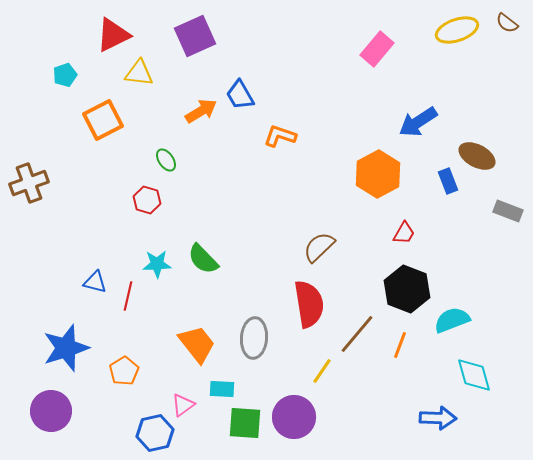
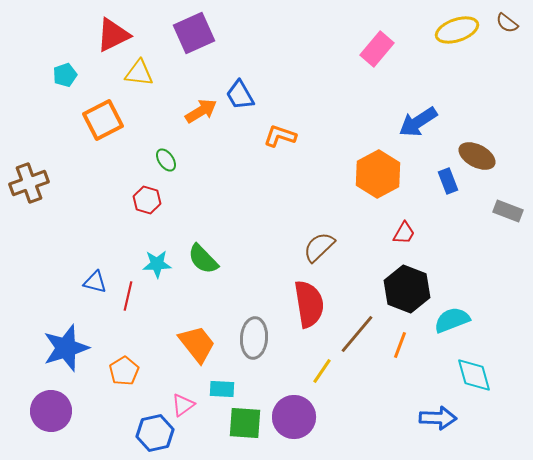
purple square at (195, 36): moved 1 px left, 3 px up
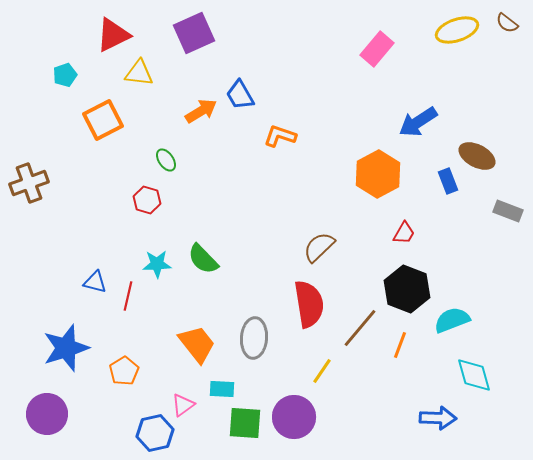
brown line at (357, 334): moved 3 px right, 6 px up
purple circle at (51, 411): moved 4 px left, 3 px down
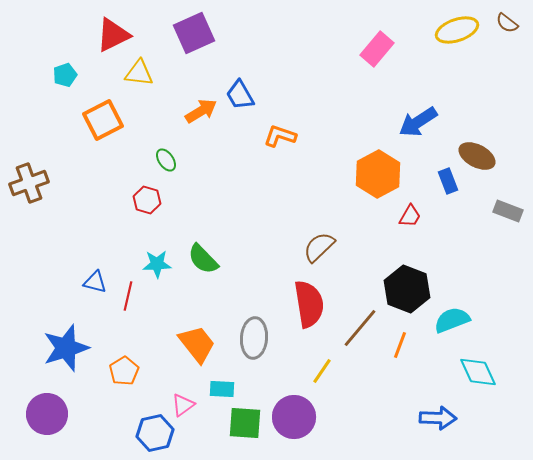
red trapezoid at (404, 233): moved 6 px right, 17 px up
cyan diamond at (474, 375): moved 4 px right, 3 px up; rotated 9 degrees counterclockwise
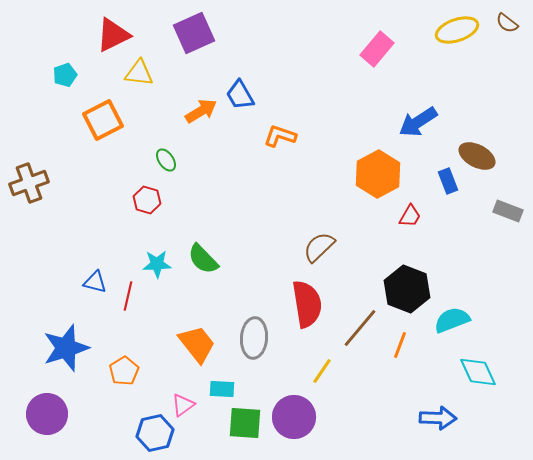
red semicircle at (309, 304): moved 2 px left
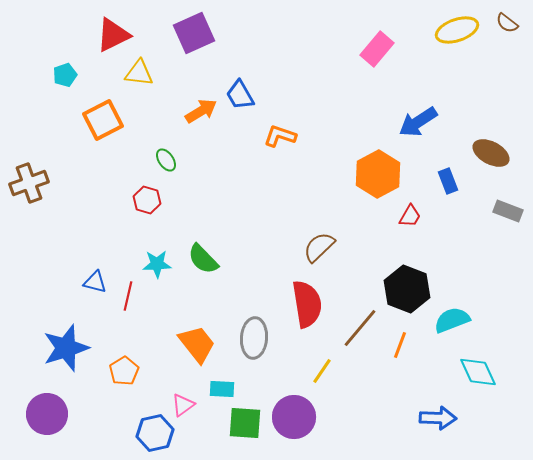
brown ellipse at (477, 156): moved 14 px right, 3 px up
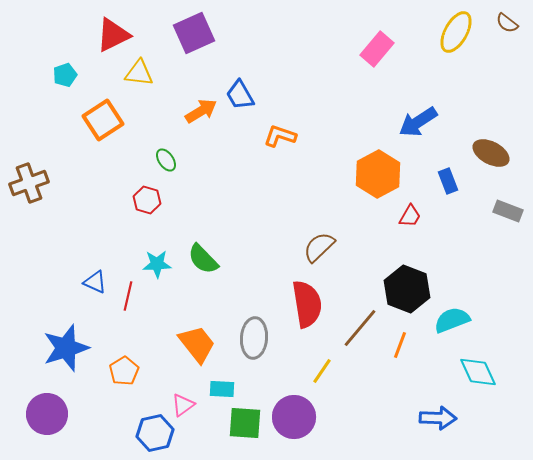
yellow ellipse at (457, 30): moved 1 px left, 2 px down; rotated 42 degrees counterclockwise
orange square at (103, 120): rotated 6 degrees counterclockwise
blue triangle at (95, 282): rotated 10 degrees clockwise
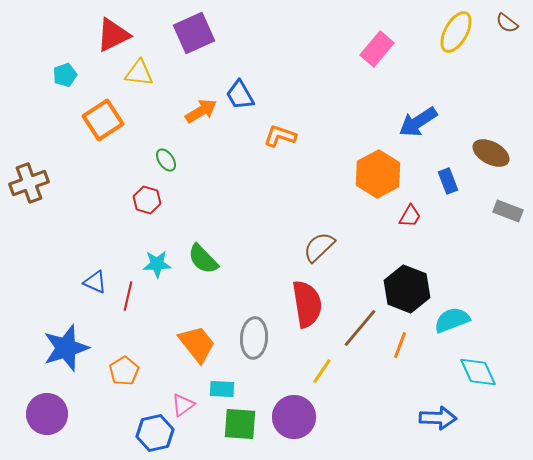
green square at (245, 423): moved 5 px left, 1 px down
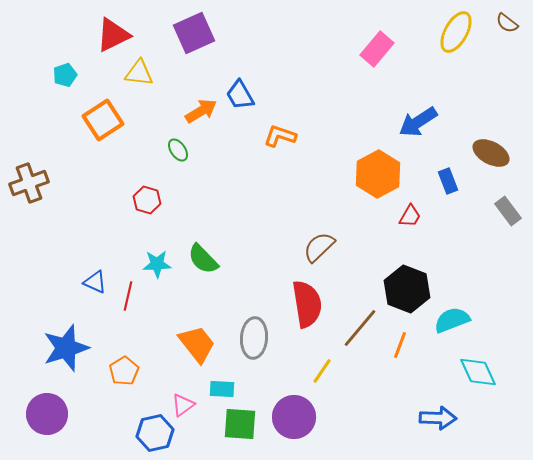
green ellipse at (166, 160): moved 12 px right, 10 px up
gray rectangle at (508, 211): rotated 32 degrees clockwise
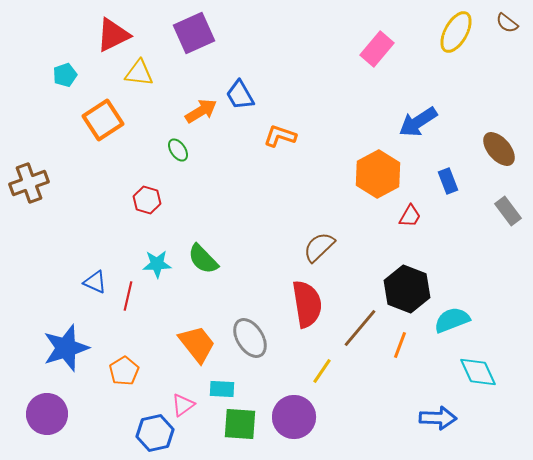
brown ellipse at (491, 153): moved 8 px right, 4 px up; rotated 21 degrees clockwise
gray ellipse at (254, 338): moved 4 px left; rotated 36 degrees counterclockwise
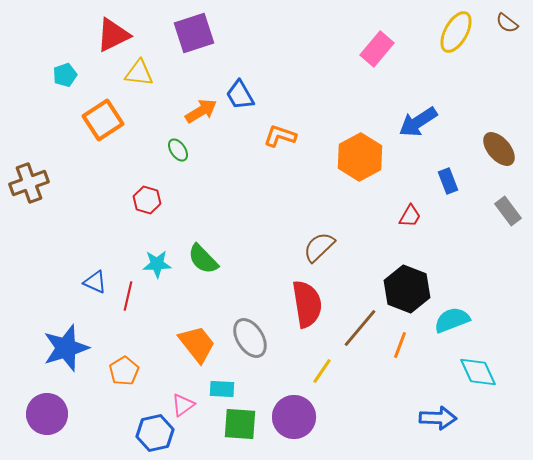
purple square at (194, 33): rotated 6 degrees clockwise
orange hexagon at (378, 174): moved 18 px left, 17 px up
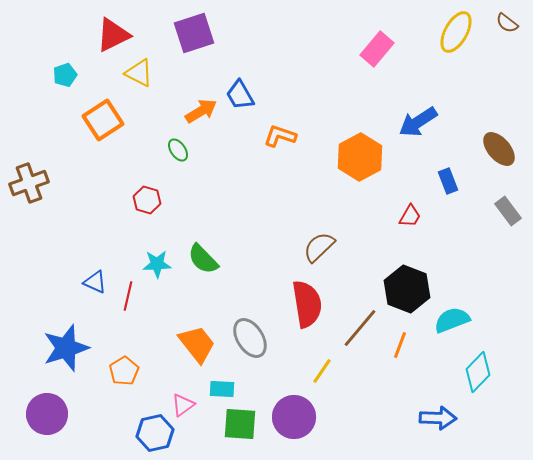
yellow triangle at (139, 73): rotated 20 degrees clockwise
cyan diamond at (478, 372): rotated 69 degrees clockwise
